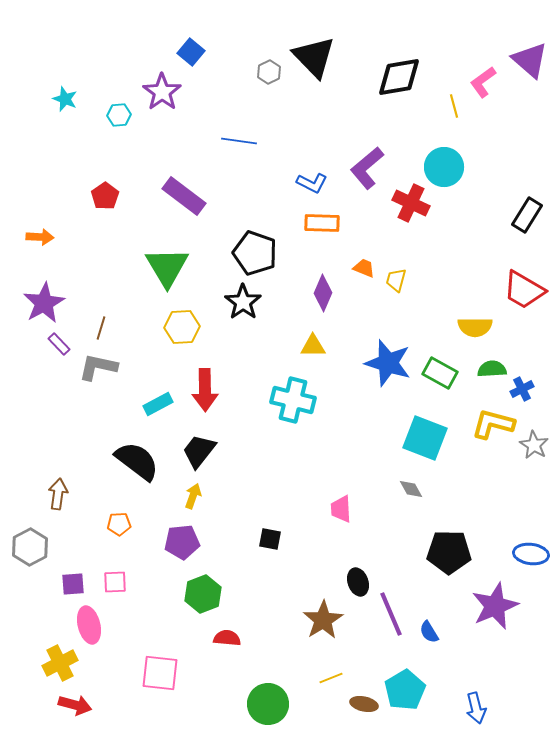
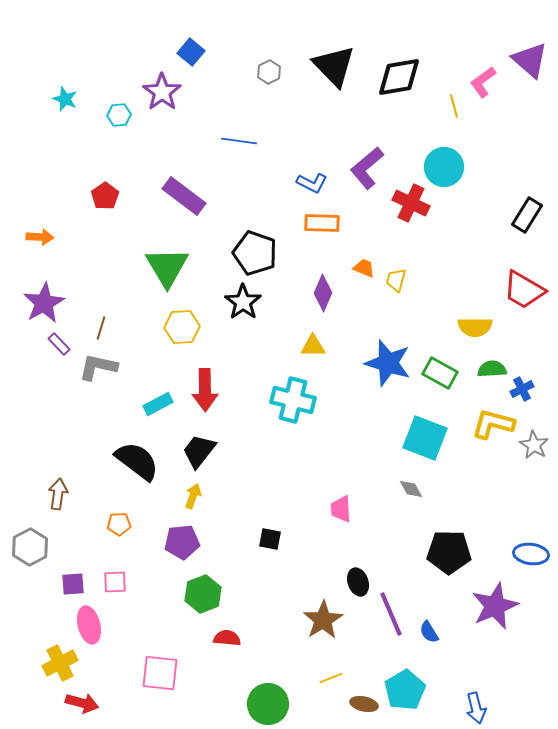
black triangle at (314, 57): moved 20 px right, 9 px down
red arrow at (75, 705): moved 7 px right, 2 px up
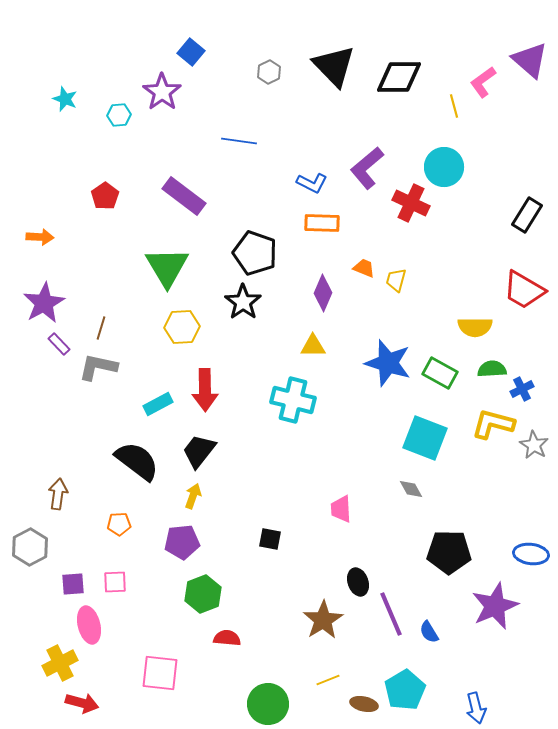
black diamond at (399, 77): rotated 9 degrees clockwise
yellow line at (331, 678): moved 3 px left, 2 px down
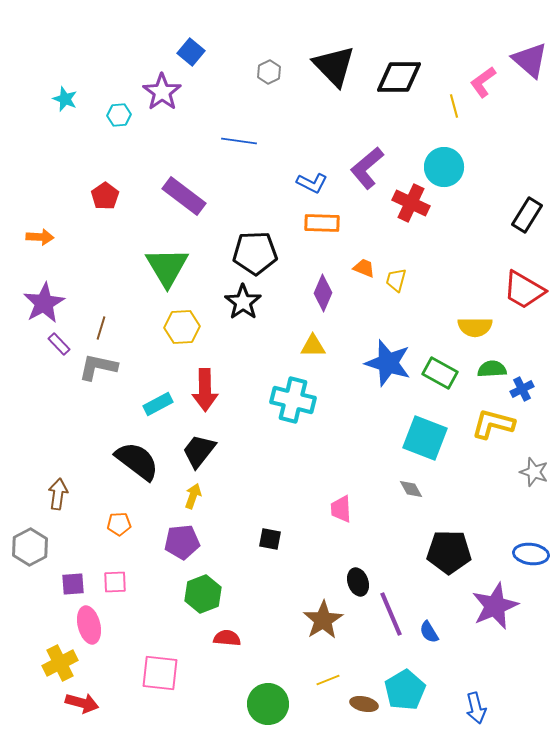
black pentagon at (255, 253): rotated 21 degrees counterclockwise
gray star at (534, 445): moved 27 px down; rotated 12 degrees counterclockwise
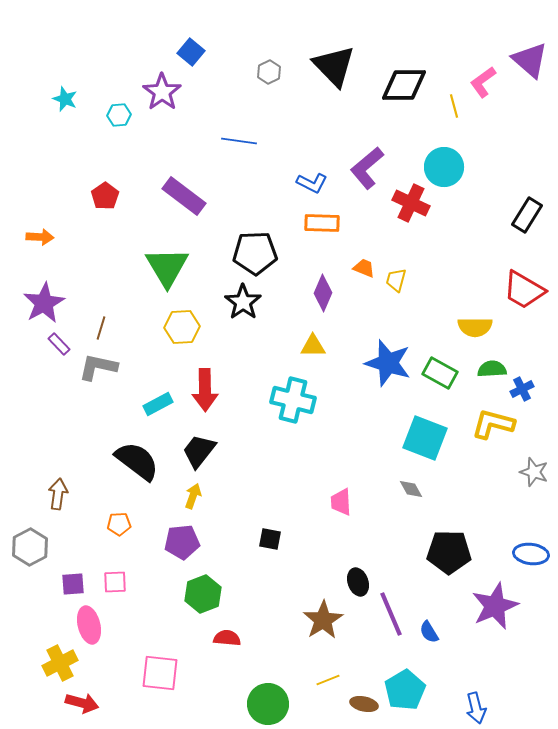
black diamond at (399, 77): moved 5 px right, 8 px down
pink trapezoid at (341, 509): moved 7 px up
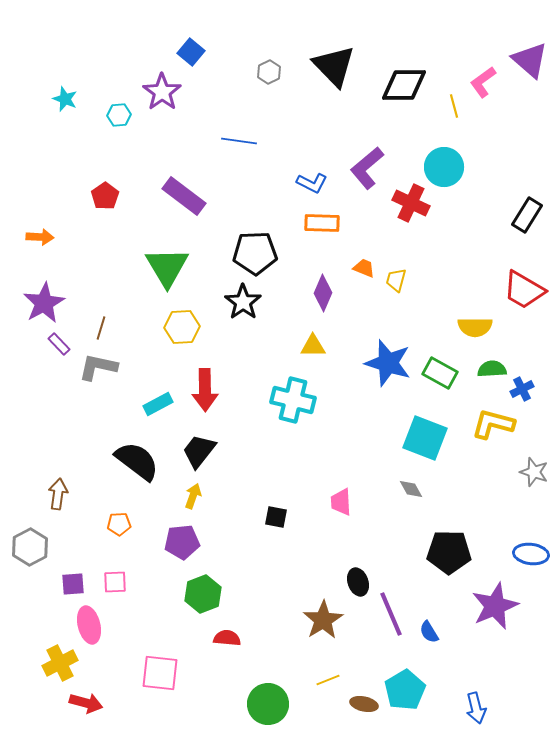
black square at (270, 539): moved 6 px right, 22 px up
red arrow at (82, 703): moved 4 px right
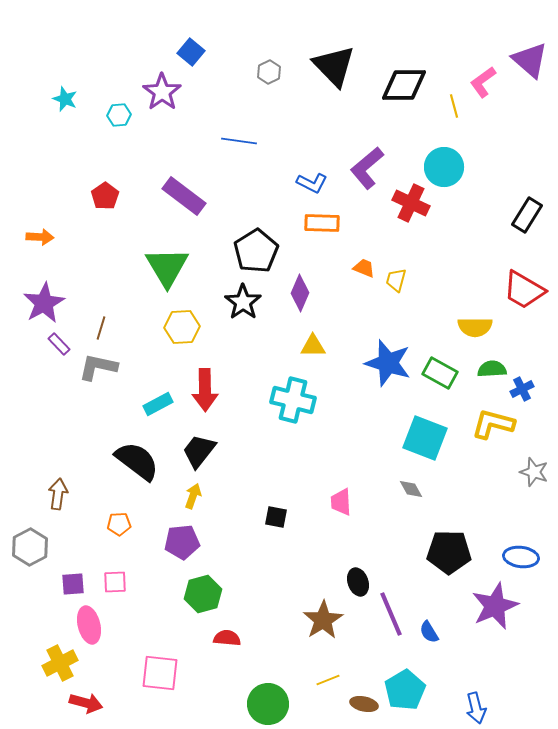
black pentagon at (255, 253): moved 1 px right, 2 px up; rotated 30 degrees counterclockwise
purple diamond at (323, 293): moved 23 px left
blue ellipse at (531, 554): moved 10 px left, 3 px down
green hexagon at (203, 594): rotated 6 degrees clockwise
